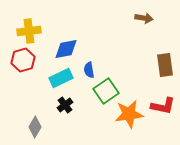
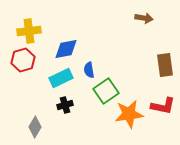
black cross: rotated 21 degrees clockwise
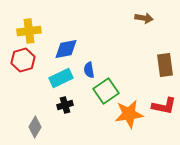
red L-shape: moved 1 px right
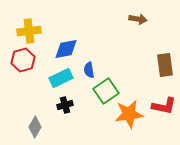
brown arrow: moved 6 px left, 1 px down
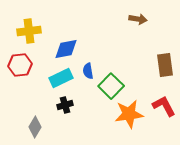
red hexagon: moved 3 px left, 5 px down; rotated 10 degrees clockwise
blue semicircle: moved 1 px left, 1 px down
green square: moved 5 px right, 5 px up; rotated 10 degrees counterclockwise
red L-shape: rotated 130 degrees counterclockwise
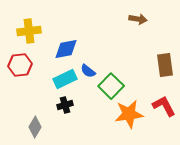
blue semicircle: rotated 42 degrees counterclockwise
cyan rectangle: moved 4 px right, 1 px down
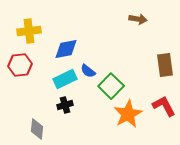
orange star: moved 1 px left; rotated 20 degrees counterclockwise
gray diamond: moved 2 px right, 2 px down; rotated 25 degrees counterclockwise
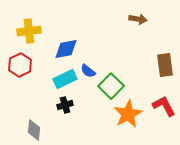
red hexagon: rotated 20 degrees counterclockwise
gray diamond: moved 3 px left, 1 px down
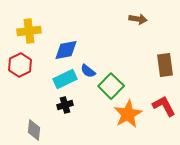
blue diamond: moved 1 px down
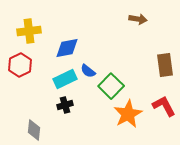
blue diamond: moved 1 px right, 2 px up
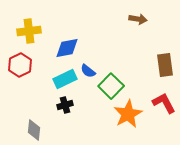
red L-shape: moved 3 px up
